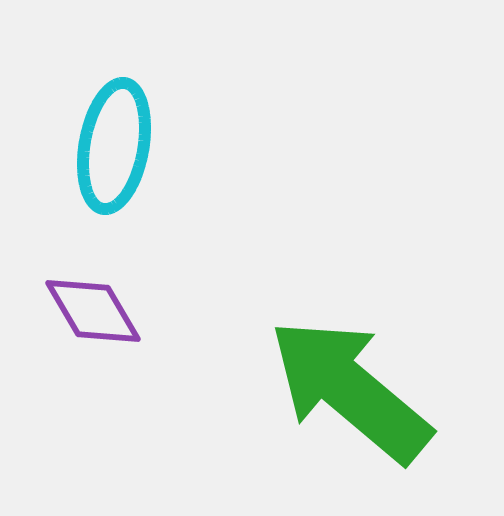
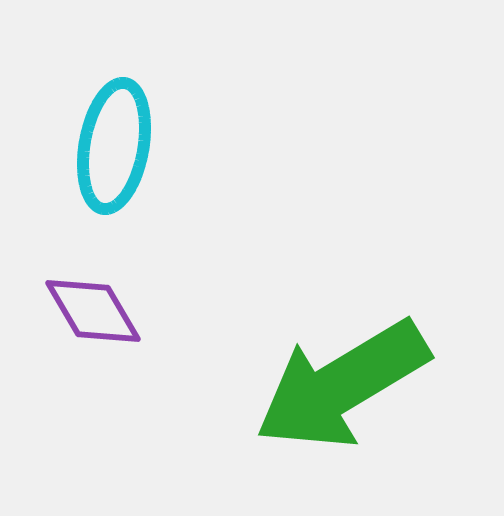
green arrow: moved 8 px left, 5 px up; rotated 71 degrees counterclockwise
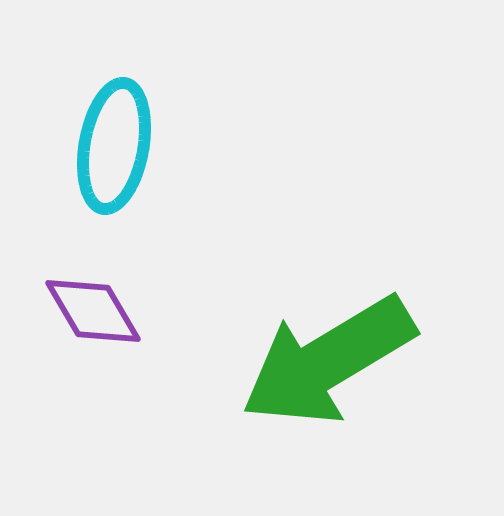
green arrow: moved 14 px left, 24 px up
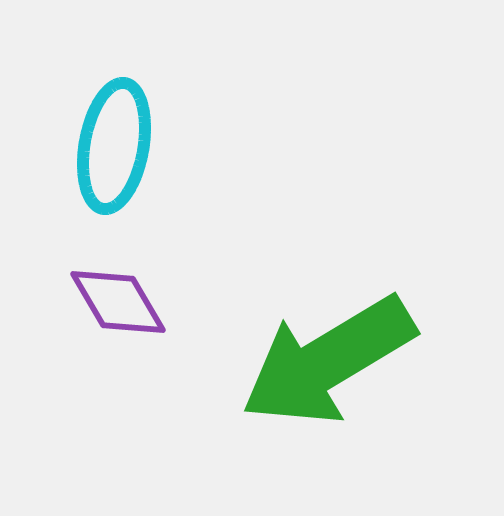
purple diamond: moved 25 px right, 9 px up
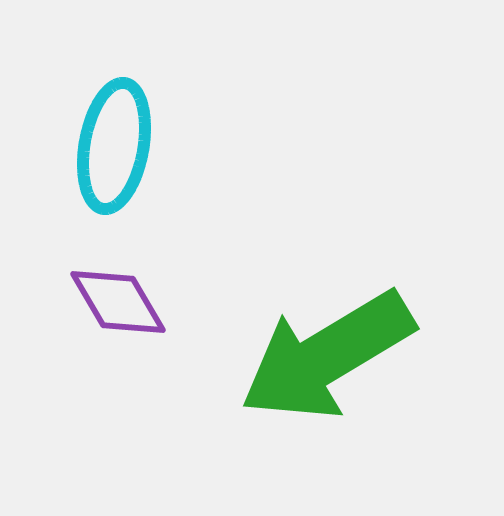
green arrow: moved 1 px left, 5 px up
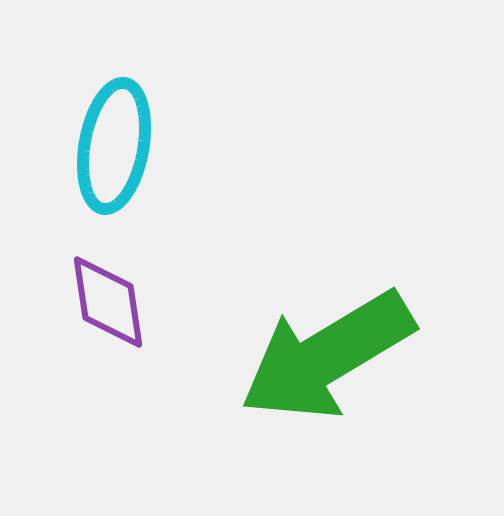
purple diamond: moved 10 px left; rotated 22 degrees clockwise
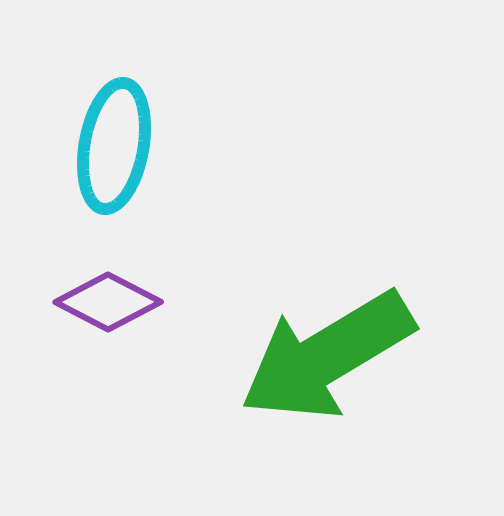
purple diamond: rotated 54 degrees counterclockwise
